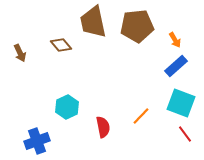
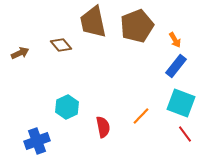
brown pentagon: rotated 16 degrees counterclockwise
brown arrow: rotated 90 degrees counterclockwise
blue rectangle: rotated 10 degrees counterclockwise
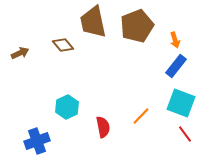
orange arrow: rotated 14 degrees clockwise
brown diamond: moved 2 px right
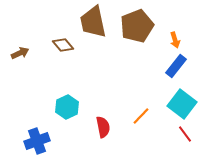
cyan square: moved 1 px right, 1 px down; rotated 16 degrees clockwise
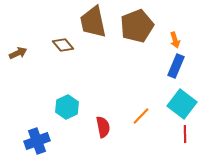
brown arrow: moved 2 px left
blue rectangle: rotated 15 degrees counterclockwise
red line: rotated 36 degrees clockwise
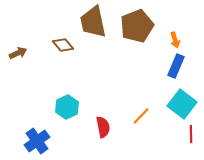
red line: moved 6 px right
blue cross: rotated 15 degrees counterclockwise
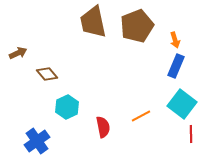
brown diamond: moved 16 px left, 29 px down
orange line: rotated 18 degrees clockwise
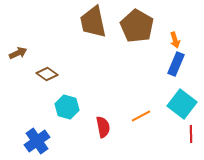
brown pentagon: rotated 20 degrees counterclockwise
blue rectangle: moved 2 px up
brown diamond: rotated 15 degrees counterclockwise
cyan hexagon: rotated 20 degrees counterclockwise
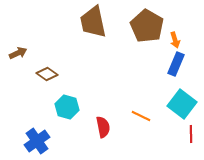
brown pentagon: moved 10 px right
orange line: rotated 54 degrees clockwise
